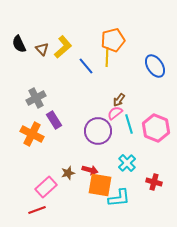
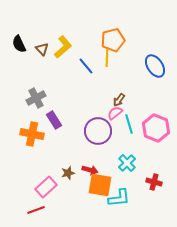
orange cross: rotated 15 degrees counterclockwise
red line: moved 1 px left
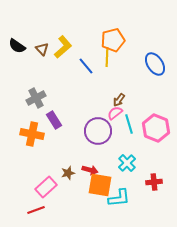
black semicircle: moved 2 px left, 2 px down; rotated 30 degrees counterclockwise
blue ellipse: moved 2 px up
red cross: rotated 21 degrees counterclockwise
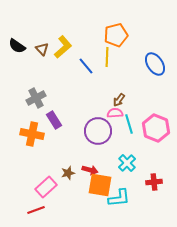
orange pentagon: moved 3 px right, 5 px up
pink semicircle: rotated 35 degrees clockwise
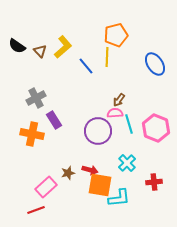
brown triangle: moved 2 px left, 2 px down
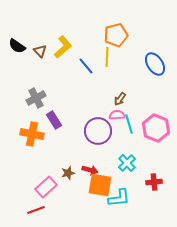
brown arrow: moved 1 px right, 1 px up
pink semicircle: moved 2 px right, 2 px down
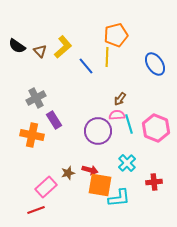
orange cross: moved 1 px down
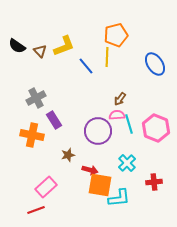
yellow L-shape: moved 1 px right, 1 px up; rotated 20 degrees clockwise
brown star: moved 18 px up
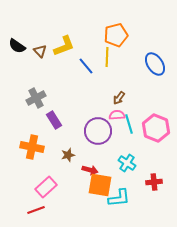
brown arrow: moved 1 px left, 1 px up
orange cross: moved 12 px down
cyan cross: rotated 12 degrees counterclockwise
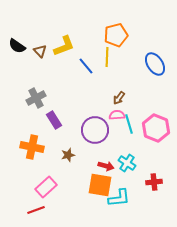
purple circle: moved 3 px left, 1 px up
red arrow: moved 16 px right, 4 px up
